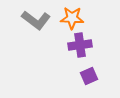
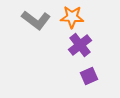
orange star: moved 1 px up
purple cross: rotated 30 degrees counterclockwise
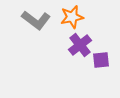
orange star: rotated 15 degrees counterclockwise
purple square: moved 12 px right, 16 px up; rotated 18 degrees clockwise
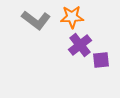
orange star: rotated 10 degrees clockwise
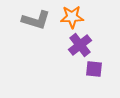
gray L-shape: rotated 20 degrees counterclockwise
purple square: moved 7 px left, 9 px down; rotated 12 degrees clockwise
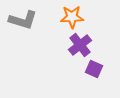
gray L-shape: moved 13 px left
purple square: rotated 18 degrees clockwise
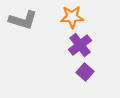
purple square: moved 9 px left, 3 px down; rotated 18 degrees clockwise
